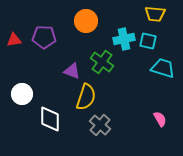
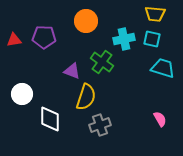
cyan square: moved 4 px right, 2 px up
gray cross: rotated 30 degrees clockwise
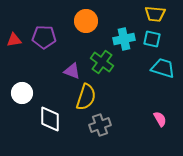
white circle: moved 1 px up
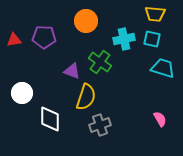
green cross: moved 2 px left
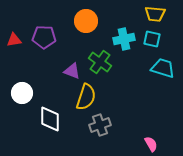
pink semicircle: moved 9 px left, 25 px down
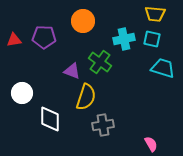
orange circle: moved 3 px left
gray cross: moved 3 px right; rotated 10 degrees clockwise
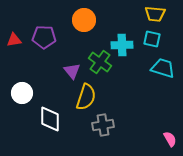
orange circle: moved 1 px right, 1 px up
cyan cross: moved 2 px left, 6 px down; rotated 10 degrees clockwise
purple triangle: rotated 30 degrees clockwise
pink semicircle: moved 19 px right, 5 px up
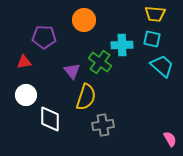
red triangle: moved 10 px right, 22 px down
cyan trapezoid: moved 1 px left, 2 px up; rotated 25 degrees clockwise
white circle: moved 4 px right, 2 px down
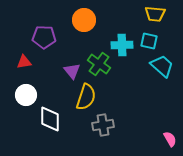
cyan square: moved 3 px left, 2 px down
green cross: moved 1 px left, 2 px down
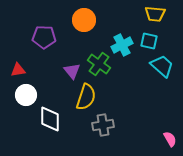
cyan cross: rotated 25 degrees counterclockwise
red triangle: moved 6 px left, 8 px down
